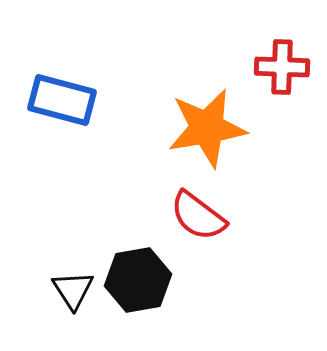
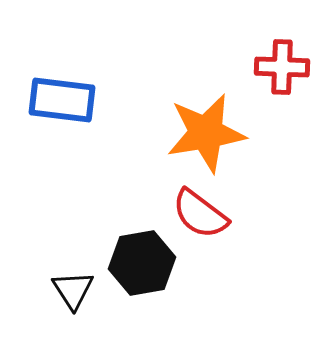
blue rectangle: rotated 8 degrees counterclockwise
orange star: moved 1 px left, 5 px down
red semicircle: moved 2 px right, 2 px up
black hexagon: moved 4 px right, 17 px up
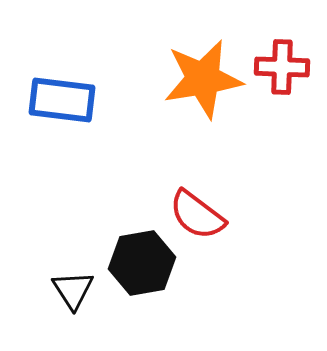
orange star: moved 3 px left, 54 px up
red semicircle: moved 3 px left, 1 px down
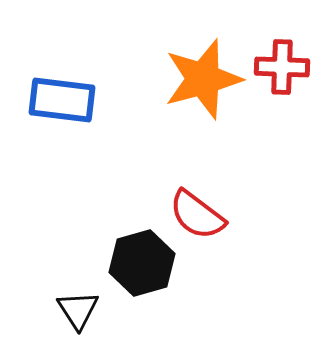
orange star: rotated 6 degrees counterclockwise
black hexagon: rotated 6 degrees counterclockwise
black triangle: moved 5 px right, 20 px down
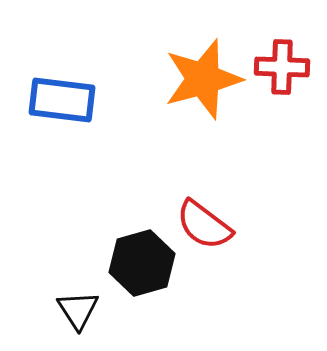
red semicircle: moved 7 px right, 10 px down
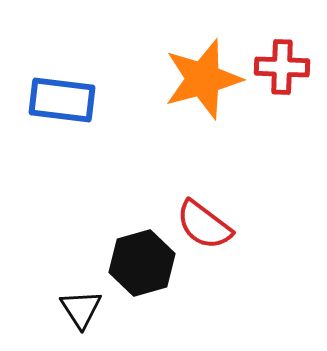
black triangle: moved 3 px right, 1 px up
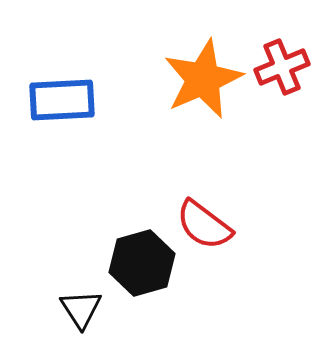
red cross: rotated 24 degrees counterclockwise
orange star: rotated 8 degrees counterclockwise
blue rectangle: rotated 10 degrees counterclockwise
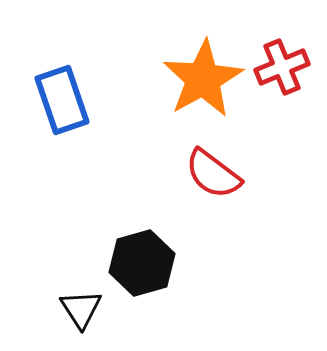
orange star: rotated 6 degrees counterclockwise
blue rectangle: rotated 74 degrees clockwise
red semicircle: moved 9 px right, 51 px up
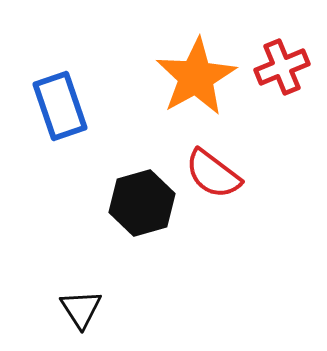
orange star: moved 7 px left, 2 px up
blue rectangle: moved 2 px left, 6 px down
black hexagon: moved 60 px up
